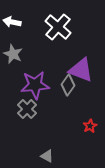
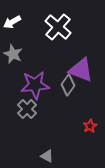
white arrow: rotated 42 degrees counterclockwise
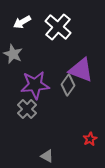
white arrow: moved 10 px right
red star: moved 13 px down
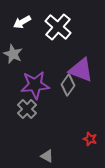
red star: rotated 24 degrees counterclockwise
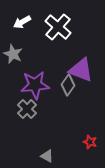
red star: moved 3 px down
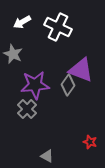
white cross: rotated 16 degrees counterclockwise
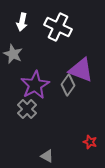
white arrow: rotated 48 degrees counterclockwise
purple star: rotated 24 degrees counterclockwise
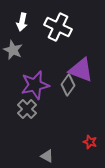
gray star: moved 4 px up
purple star: rotated 16 degrees clockwise
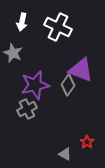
gray star: moved 3 px down
gray cross: rotated 18 degrees clockwise
red star: moved 3 px left; rotated 16 degrees clockwise
gray triangle: moved 18 px right, 2 px up
